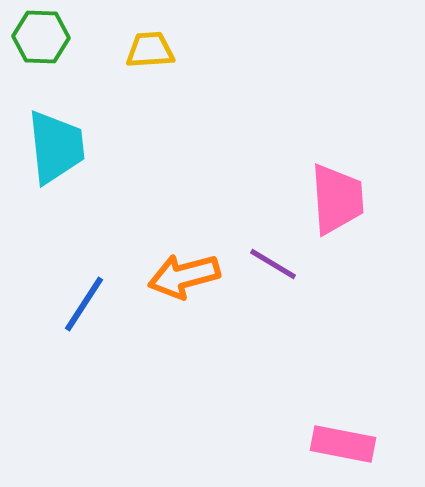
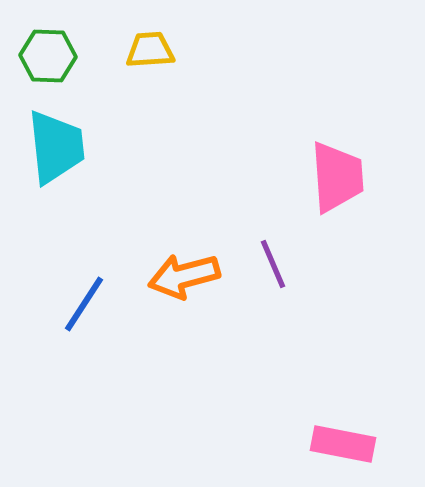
green hexagon: moved 7 px right, 19 px down
pink trapezoid: moved 22 px up
purple line: rotated 36 degrees clockwise
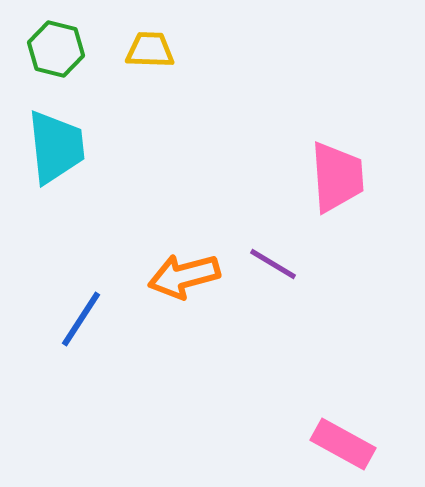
yellow trapezoid: rotated 6 degrees clockwise
green hexagon: moved 8 px right, 7 px up; rotated 12 degrees clockwise
purple line: rotated 36 degrees counterclockwise
blue line: moved 3 px left, 15 px down
pink rectangle: rotated 18 degrees clockwise
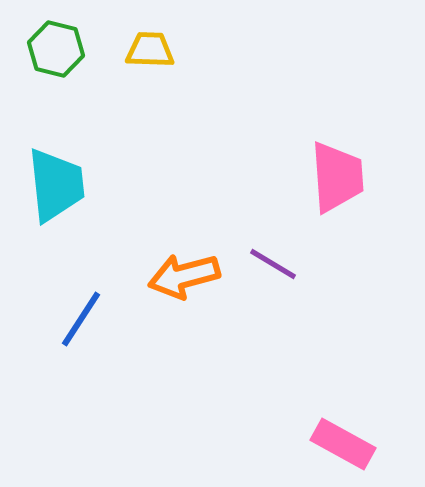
cyan trapezoid: moved 38 px down
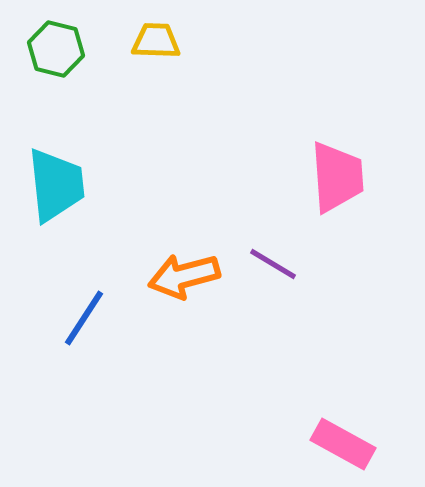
yellow trapezoid: moved 6 px right, 9 px up
blue line: moved 3 px right, 1 px up
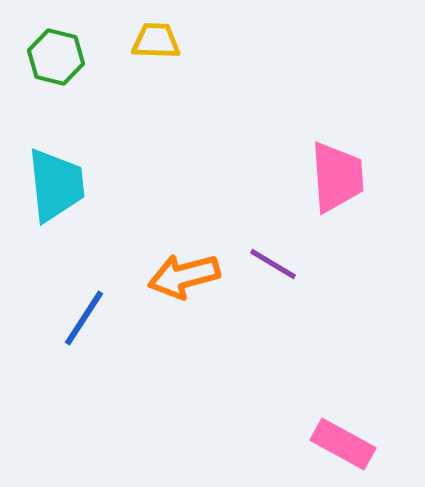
green hexagon: moved 8 px down
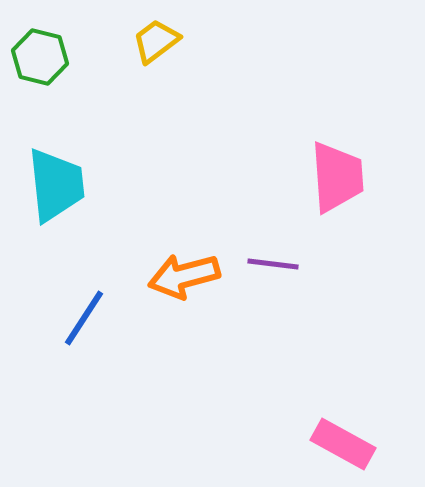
yellow trapezoid: rotated 39 degrees counterclockwise
green hexagon: moved 16 px left
purple line: rotated 24 degrees counterclockwise
